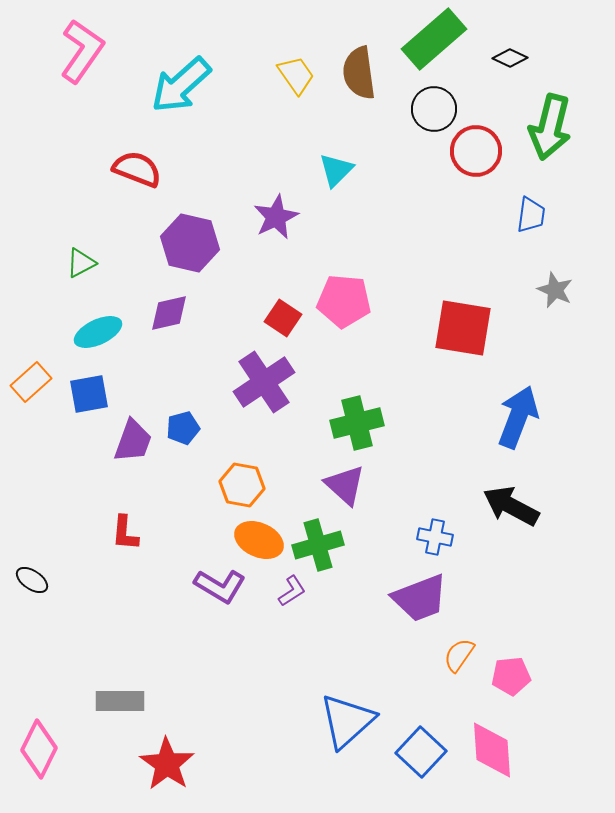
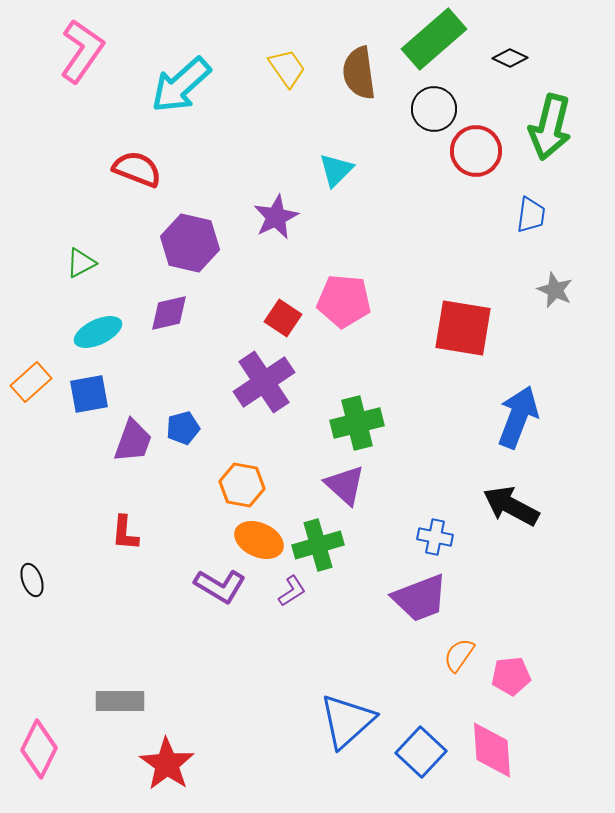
yellow trapezoid at (296, 75): moved 9 px left, 7 px up
black ellipse at (32, 580): rotated 36 degrees clockwise
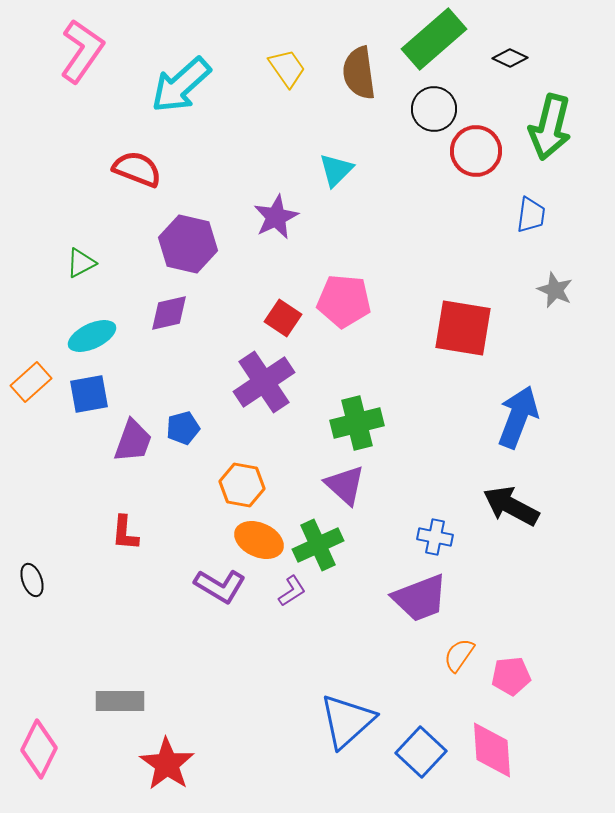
purple hexagon at (190, 243): moved 2 px left, 1 px down
cyan ellipse at (98, 332): moved 6 px left, 4 px down
green cross at (318, 545): rotated 9 degrees counterclockwise
